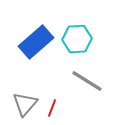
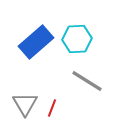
gray triangle: rotated 12 degrees counterclockwise
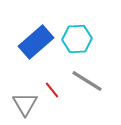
red line: moved 18 px up; rotated 60 degrees counterclockwise
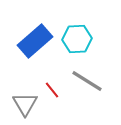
blue rectangle: moved 1 px left, 1 px up
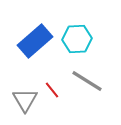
gray triangle: moved 4 px up
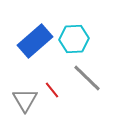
cyan hexagon: moved 3 px left
gray line: moved 3 px up; rotated 12 degrees clockwise
